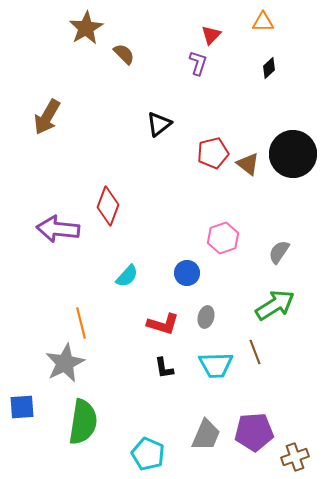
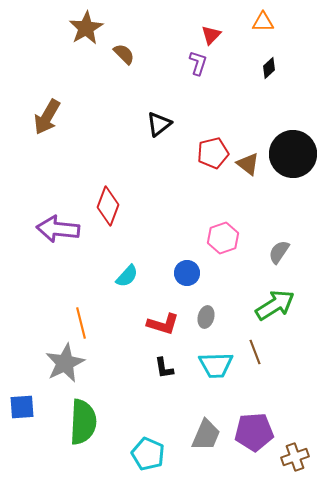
green semicircle: rotated 6 degrees counterclockwise
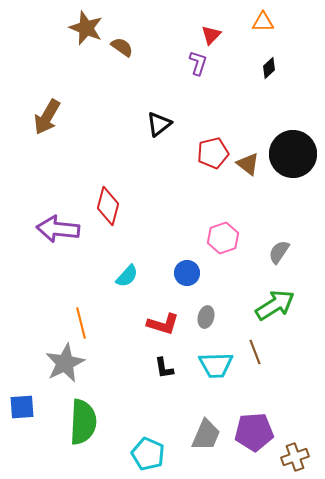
brown star: rotated 20 degrees counterclockwise
brown semicircle: moved 2 px left, 7 px up; rotated 10 degrees counterclockwise
red diamond: rotated 6 degrees counterclockwise
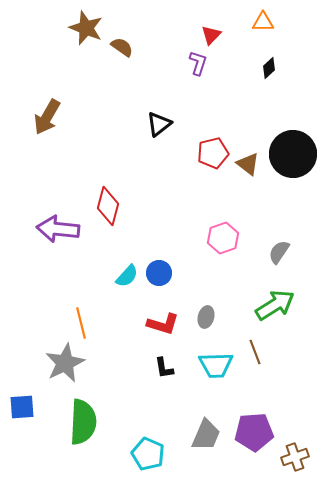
blue circle: moved 28 px left
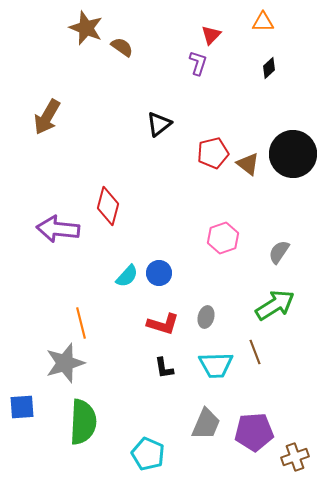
gray star: rotated 9 degrees clockwise
gray trapezoid: moved 11 px up
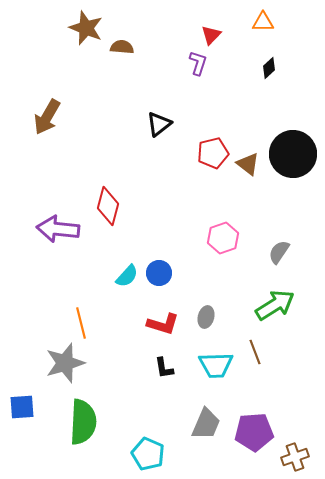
brown semicircle: rotated 30 degrees counterclockwise
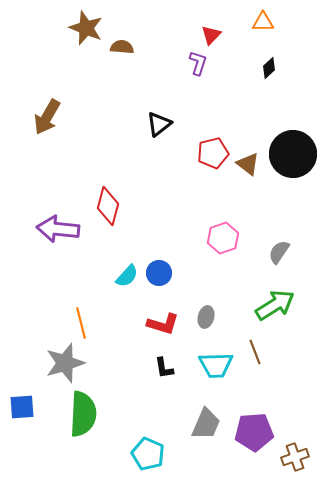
green semicircle: moved 8 px up
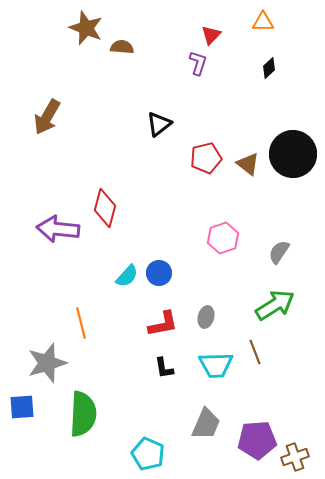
red pentagon: moved 7 px left, 5 px down
red diamond: moved 3 px left, 2 px down
red L-shape: rotated 28 degrees counterclockwise
gray star: moved 18 px left
purple pentagon: moved 3 px right, 8 px down
